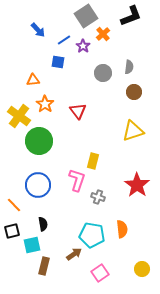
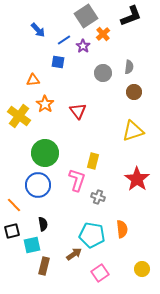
green circle: moved 6 px right, 12 px down
red star: moved 6 px up
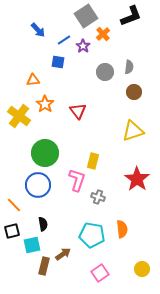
gray circle: moved 2 px right, 1 px up
brown arrow: moved 11 px left
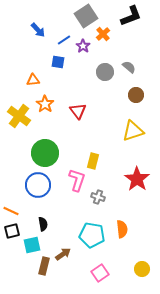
gray semicircle: rotated 56 degrees counterclockwise
brown circle: moved 2 px right, 3 px down
orange line: moved 3 px left, 6 px down; rotated 21 degrees counterclockwise
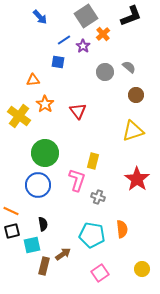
blue arrow: moved 2 px right, 13 px up
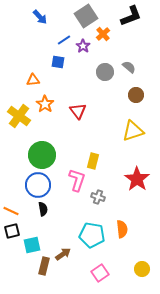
green circle: moved 3 px left, 2 px down
black semicircle: moved 15 px up
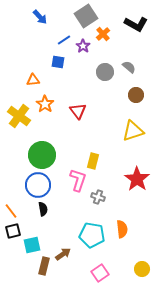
black L-shape: moved 5 px right, 8 px down; rotated 50 degrees clockwise
pink L-shape: moved 1 px right
orange line: rotated 28 degrees clockwise
black square: moved 1 px right
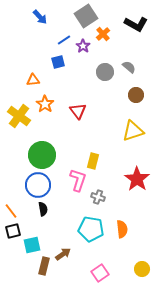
blue square: rotated 24 degrees counterclockwise
cyan pentagon: moved 1 px left, 6 px up
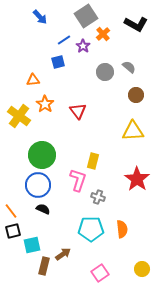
yellow triangle: rotated 15 degrees clockwise
black semicircle: rotated 56 degrees counterclockwise
cyan pentagon: rotated 10 degrees counterclockwise
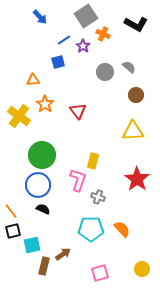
orange cross: rotated 24 degrees counterclockwise
orange semicircle: rotated 36 degrees counterclockwise
pink square: rotated 18 degrees clockwise
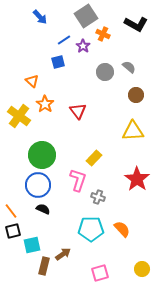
orange triangle: moved 1 px left, 1 px down; rotated 48 degrees clockwise
yellow rectangle: moved 1 px right, 3 px up; rotated 28 degrees clockwise
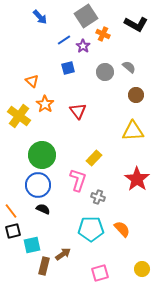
blue square: moved 10 px right, 6 px down
